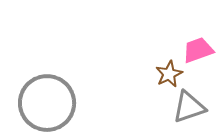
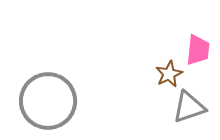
pink trapezoid: rotated 116 degrees clockwise
gray circle: moved 1 px right, 2 px up
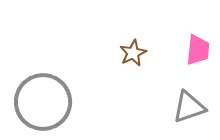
brown star: moved 36 px left, 21 px up
gray circle: moved 5 px left, 1 px down
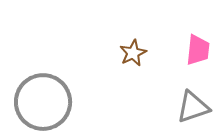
gray triangle: moved 4 px right
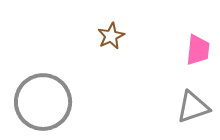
brown star: moved 22 px left, 17 px up
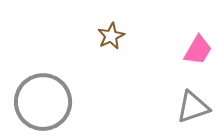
pink trapezoid: rotated 24 degrees clockwise
